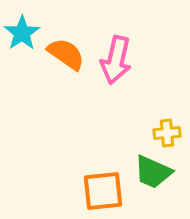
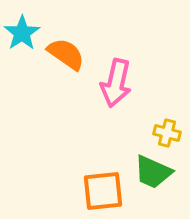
pink arrow: moved 23 px down
yellow cross: rotated 20 degrees clockwise
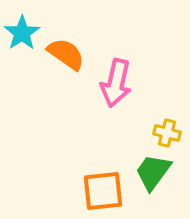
green trapezoid: rotated 102 degrees clockwise
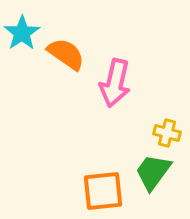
pink arrow: moved 1 px left
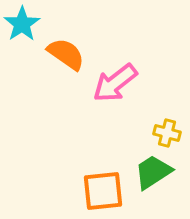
cyan star: moved 9 px up
pink arrow: rotated 39 degrees clockwise
green trapezoid: rotated 21 degrees clockwise
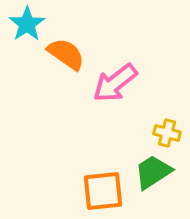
cyan star: moved 5 px right
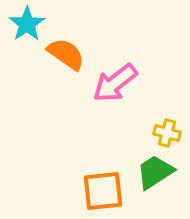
green trapezoid: moved 2 px right
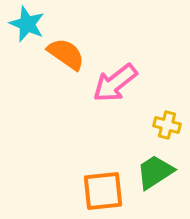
cyan star: rotated 15 degrees counterclockwise
yellow cross: moved 8 px up
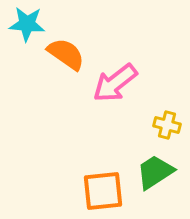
cyan star: rotated 18 degrees counterclockwise
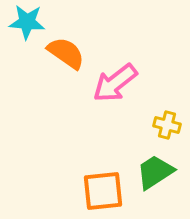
cyan star: moved 2 px up
orange semicircle: moved 1 px up
